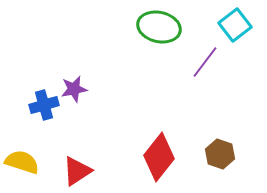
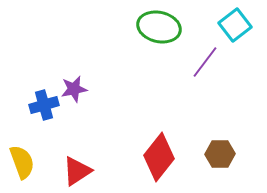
brown hexagon: rotated 20 degrees counterclockwise
yellow semicircle: rotated 52 degrees clockwise
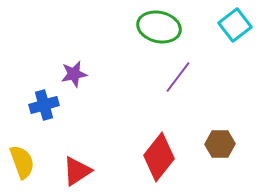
purple line: moved 27 px left, 15 px down
purple star: moved 15 px up
brown hexagon: moved 10 px up
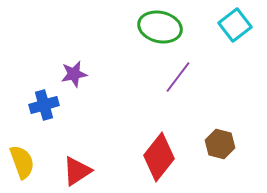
green ellipse: moved 1 px right
brown hexagon: rotated 16 degrees clockwise
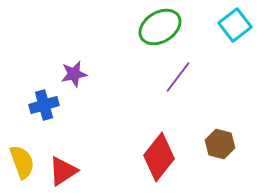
green ellipse: rotated 45 degrees counterclockwise
red triangle: moved 14 px left
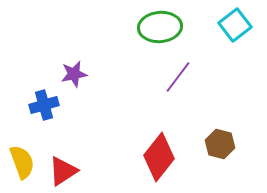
green ellipse: rotated 27 degrees clockwise
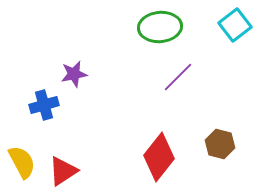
purple line: rotated 8 degrees clockwise
yellow semicircle: rotated 8 degrees counterclockwise
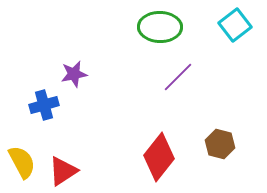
green ellipse: rotated 6 degrees clockwise
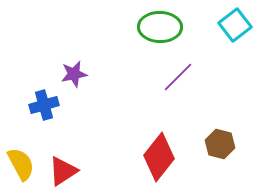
yellow semicircle: moved 1 px left, 2 px down
